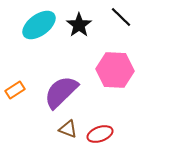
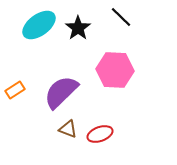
black star: moved 1 px left, 3 px down
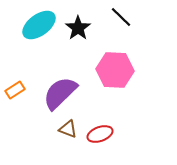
purple semicircle: moved 1 px left, 1 px down
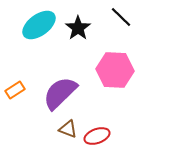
red ellipse: moved 3 px left, 2 px down
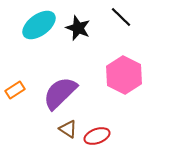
black star: rotated 15 degrees counterclockwise
pink hexagon: moved 9 px right, 5 px down; rotated 24 degrees clockwise
brown triangle: rotated 12 degrees clockwise
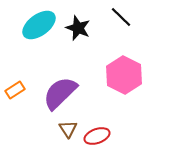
brown triangle: rotated 24 degrees clockwise
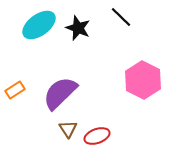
pink hexagon: moved 19 px right, 5 px down
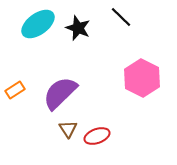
cyan ellipse: moved 1 px left, 1 px up
pink hexagon: moved 1 px left, 2 px up
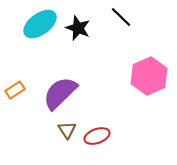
cyan ellipse: moved 2 px right
pink hexagon: moved 7 px right, 2 px up; rotated 9 degrees clockwise
brown triangle: moved 1 px left, 1 px down
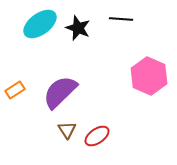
black line: moved 2 px down; rotated 40 degrees counterclockwise
pink hexagon: rotated 12 degrees counterclockwise
purple semicircle: moved 1 px up
red ellipse: rotated 15 degrees counterclockwise
